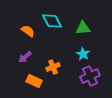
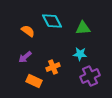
cyan star: moved 3 px left; rotated 24 degrees counterclockwise
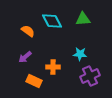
green triangle: moved 9 px up
orange cross: rotated 24 degrees clockwise
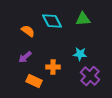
purple cross: rotated 24 degrees counterclockwise
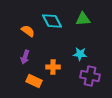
purple arrow: rotated 32 degrees counterclockwise
purple cross: rotated 30 degrees counterclockwise
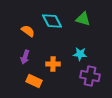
green triangle: rotated 21 degrees clockwise
orange cross: moved 3 px up
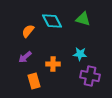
orange semicircle: rotated 88 degrees counterclockwise
purple arrow: rotated 32 degrees clockwise
orange rectangle: rotated 49 degrees clockwise
